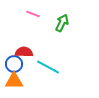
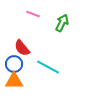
red semicircle: moved 2 px left, 4 px up; rotated 132 degrees counterclockwise
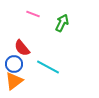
orange triangle: rotated 36 degrees counterclockwise
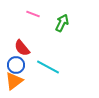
blue circle: moved 2 px right, 1 px down
